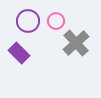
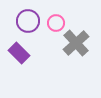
pink circle: moved 2 px down
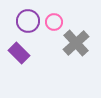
pink circle: moved 2 px left, 1 px up
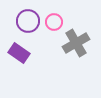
gray cross: rotated 12 degrees clockwise
purple rectangle: rotated 10 degrees counterclockwise
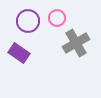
pink circle: moved 3 px right, 4 px up
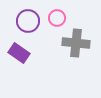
gray cross: rotated 36 degrees clockwise
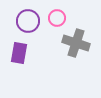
gray cross: rotated 12 degrees clockwise
purple rectangle: rotated 65 degrees clockwise
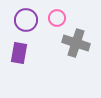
purple circle: moved 2 px left, 1 px up
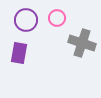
gray cross: moved 6 px right
